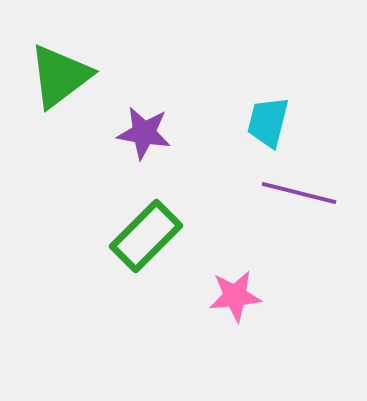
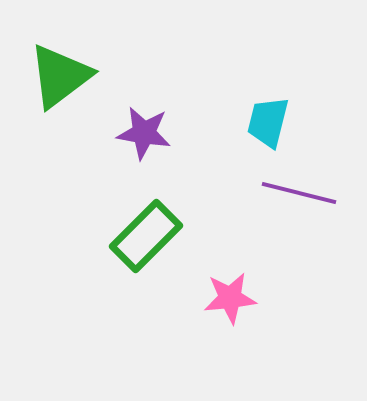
pink star: moved 5 px left, 2 px down
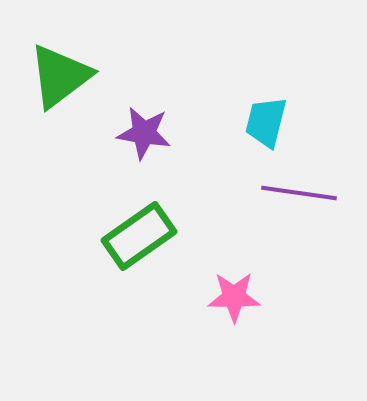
cyan trapezoid: moved 2 px left
purple line: rotated 6 degrees counterclockwise
green rectangle: moved 7 px left; rotated 10 degrees clockwise
pink star: moved 4 px right, 1 px up; rotated 6 degrees clockwise
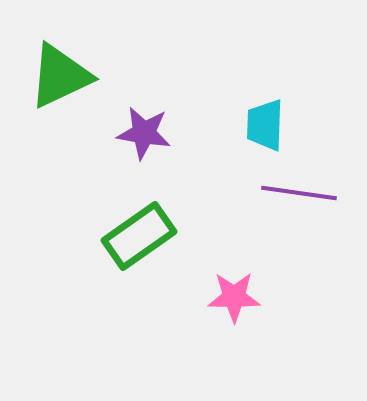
green triangle: rotated 12 degrees clockwise
cyan trapezoid: moved 1 px left, 3 px down; rotated 12 degrees counterclockwise
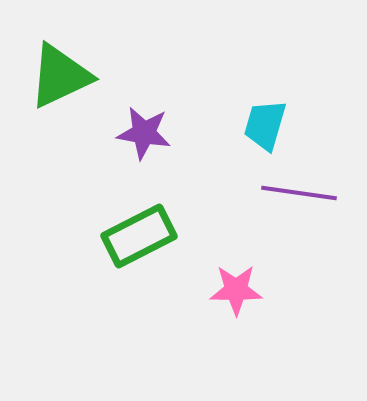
cyan trapezoid: rotated 14 degrees clockwise
green rectangle: rotated 8 degrees clockwise
pink star: moved 2 px right, 7 px up
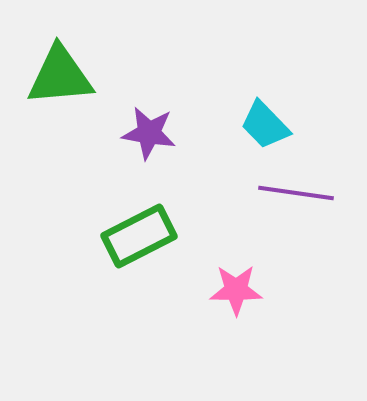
green triangle: rotated 20 degrees clockwise
cyan trapezoid: rotated 60 degrees counterclockwise
purple star: moved 5 px right
purple line: moved 3 px left
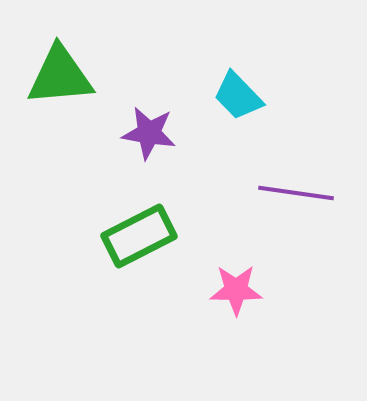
cyan trapezoid: moved 27 px left, 29 px up
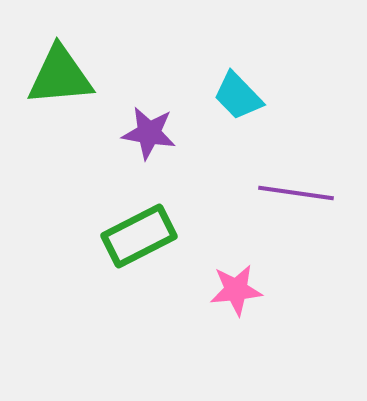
pink star: rotated 6 degrees counterclockwise
